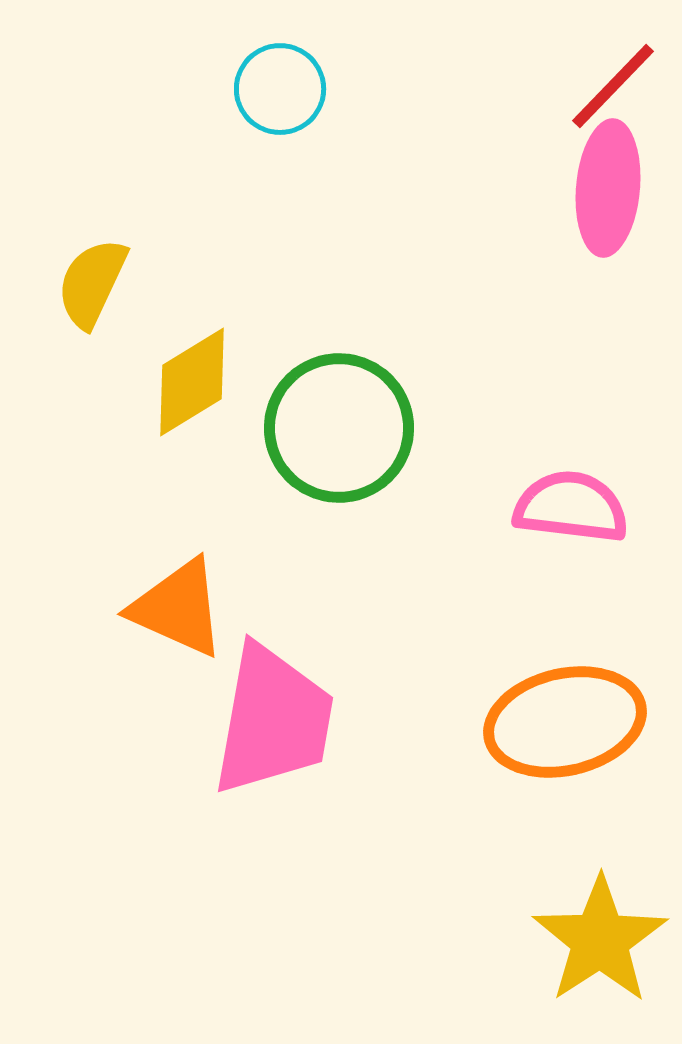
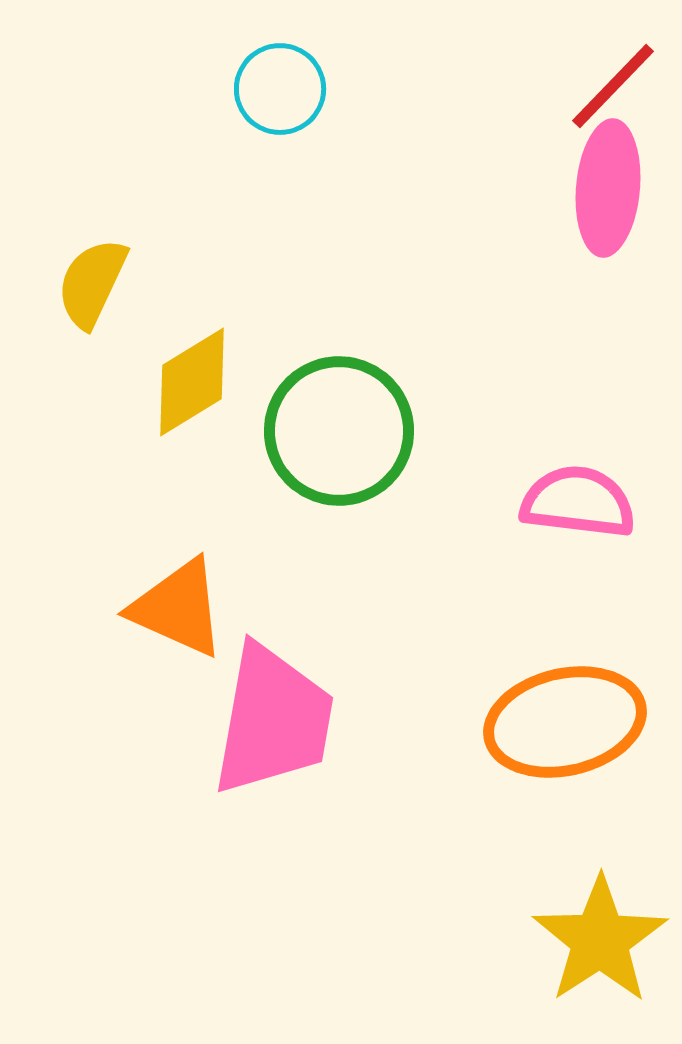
green circle: moved 3 px down
pink semicircle: moved 7 px right, 5 px up
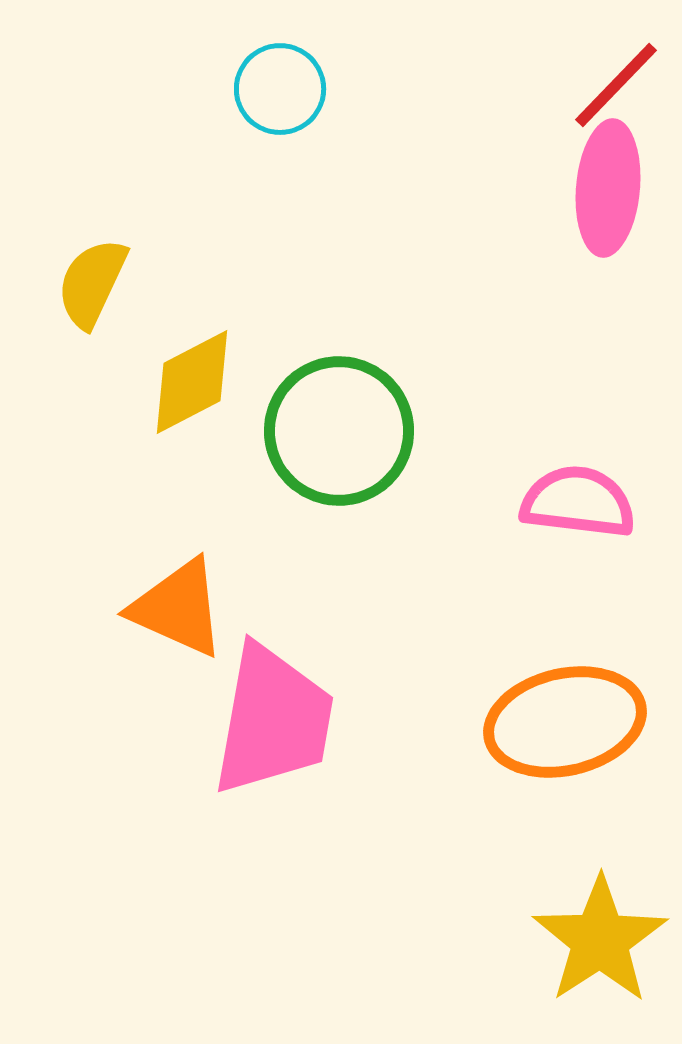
red line: moved 3 px right, 1 px up
yellow diamond: rotated 4 degrees clockwise
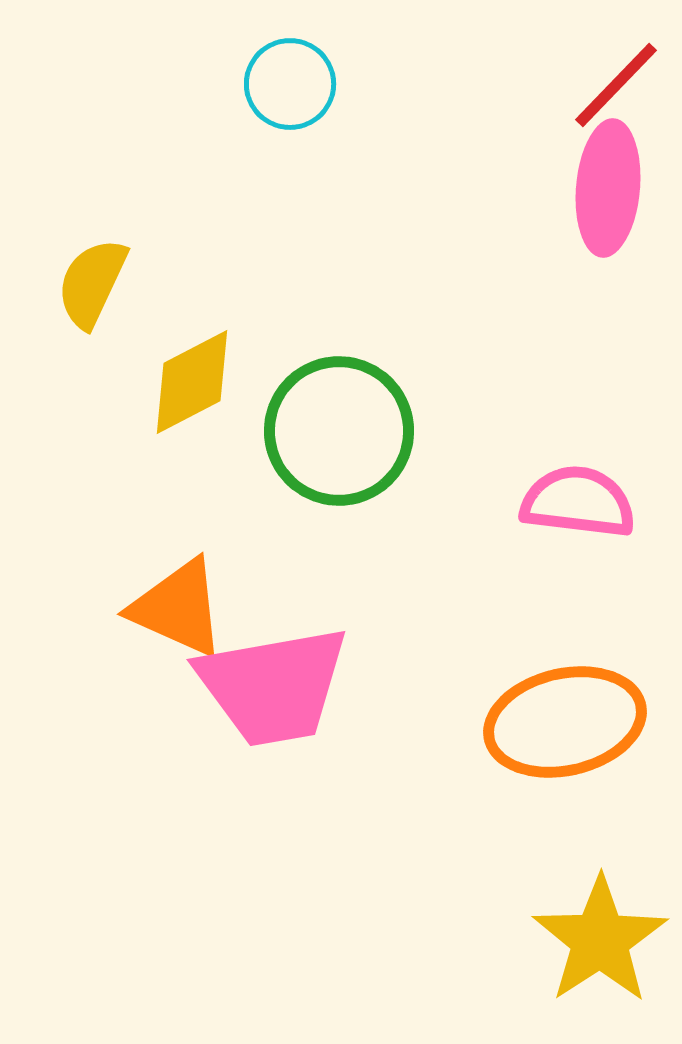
cyan circle: moved 10 px right, 5 px up
pink trapezoid: moved 34 px up; rotated 70 degrees clockwise
